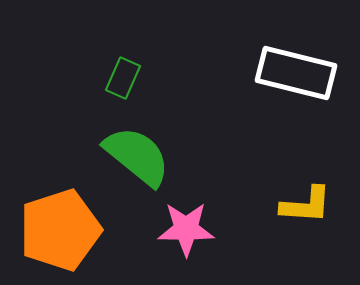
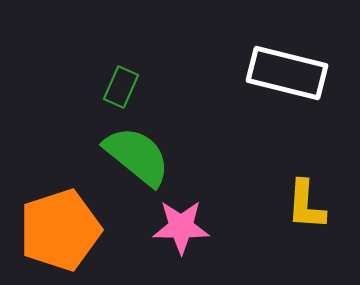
white rectangle: moved 9 px left
green rectangle: moved 2 px left, 9 px down
yellow L-shape: rotated 90 degrees clockwise
pink star: moved 5 px left, 2 px up
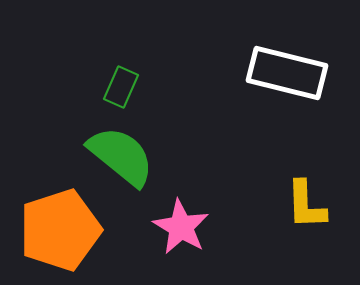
green semicircle: moved 16 px left
yellow L-shape: rotated 6 degrees counterclockwise
pink star: rotated 30 degrees clockwise
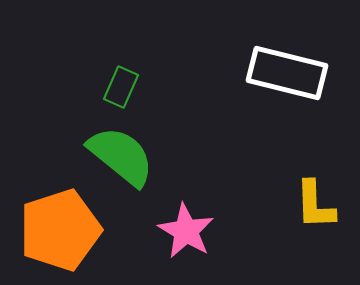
yellow L-shape: moved 9 px right
pink star: moved 5 px right, 4 px down
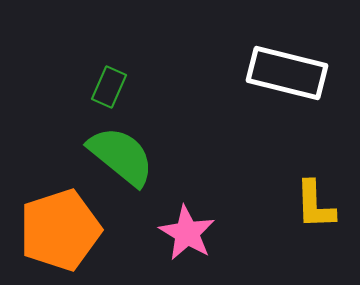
green rectangle: moved 12 px left
pink star: moved 1 px right, 2 px down
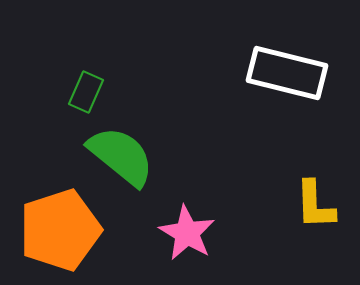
green rectangle: moved 23 px left, 5 px down
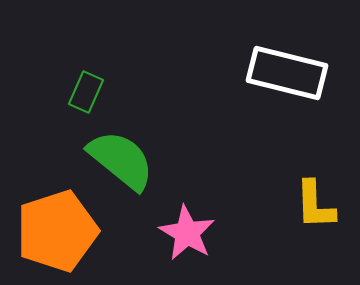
green semicircle: moved 4 px down
orange pentagon: moved 3 px left, 1 px down
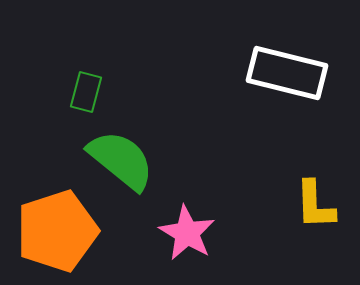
green rectangle: rotated 9 degrees counterclockwise
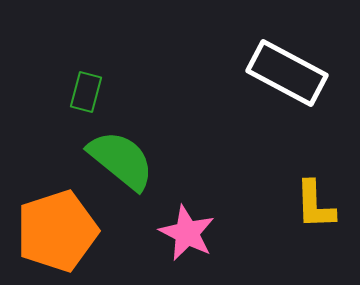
white rectangle: rotated 14 degrees clockwise
pink star: rotated 4 degrees counterclockwise
